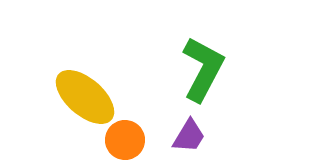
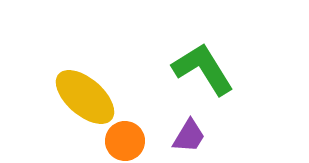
green L-shape: rotated 60 degrees counterclockwise
orange circle: moved 1 px down
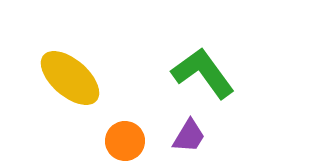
green L-shape: moved 4 px down; rotated 4 degrees counterclockwise
yellow ellipse: moved 15 px left, 19 px up
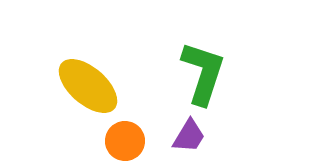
green L-shape: rotated 54 degrees clockwise
yellow ellipse: moved 18 px right, 8 px down
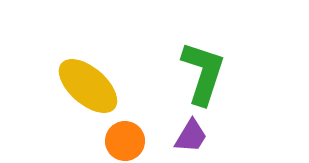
purple trapezoid: moved 2 px right
